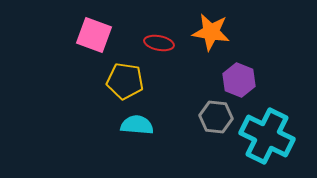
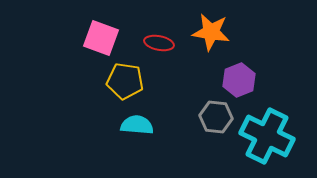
pink square: moved 7 px right, 3 px down
purple hexagon: rotated 16 degrees clockwise
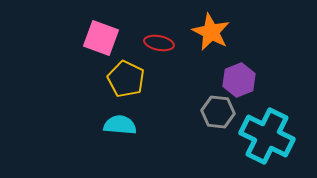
orange star: rotated 18 degrees clockwise
yellow pentagon: moved 1 px right, 2 px up; rotated 18 degrees clockwise
gray hexagon: moved 2 px right, 5 px up
cyan semicircle: moved 17 px left
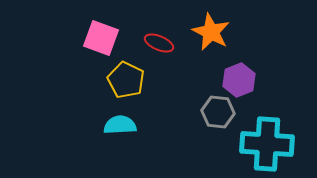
red ellipse: rotated 12 degrees clockwise
yellow pentagon: moved 1 px down
cyan semicircle: rotated 8 degrees counterclockwise
cyan cross: moved 8 px down; rotated 22 degrees counterclockwise
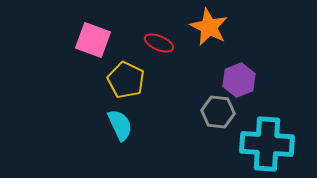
orange star: moved 2 px left, 5 px up
pink square: moved 8 px left, 2 px down
cyan semicircle: rotated 68 degrees clockwise
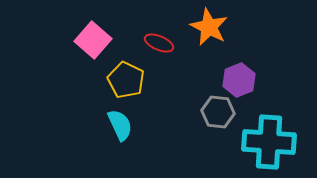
pink square: rotated 21 degrees clockwise
cyan cross: moved 2 px right, 2 px up
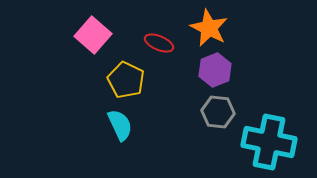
orange star: moved 1 px down
pink square: moved 5 px up
purple hexagon: moved 24 px left, 10 px up
cyan cross: rotated 8 degrees clockwise
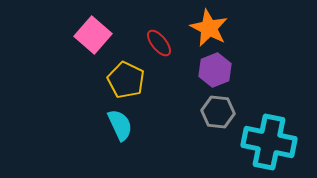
red ellipse: rotated 28 degrees clockwise
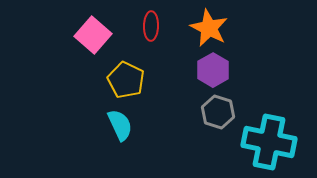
red ellipse: moved 8 px left, 17 px up; rotated 40 degrees clockwise
purple hexagon: moved 2 px left; rotated 8 degrees counterclockwise
gray hexagon: rotated 12 degrees clockwise
